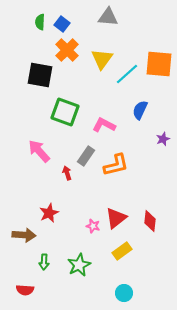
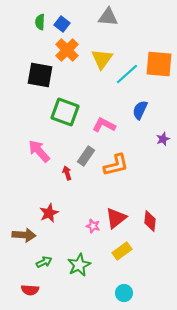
green arrow: rotated 119 degrees counterclockwise
red semicircle: moved 5 px right
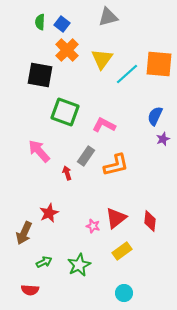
gray triangle: rotated 20 degrees counterclockwise
blue semicircle: moved 15 px right, 6 px down
brown arrow: moved 2 px up; rotated 110 degrees clockwise
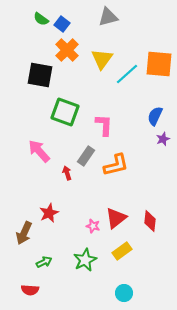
green semicircle: moved 1 px right, 3 px up; rotated 56 degrees counterclockwise
pink L-shape: rotated 65 degrees clockwise
green star: moved 6 px right, 5 px up
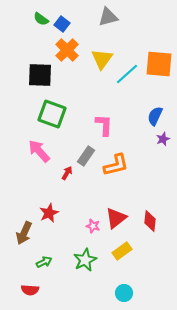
black square: rotated 8 degrees counterclockwise
green square: moved 13 px left, 2 px down
red arrow: rotated 48 degrees clockwise
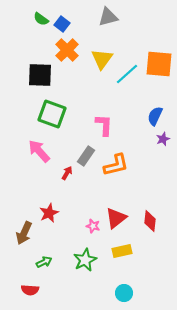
yellow rectangle: rotated 24 degrees clockwise
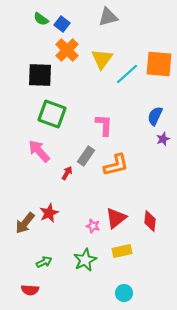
brown arrow: moved 1 px right, 10 px up; rotated 15 degrees clockwise
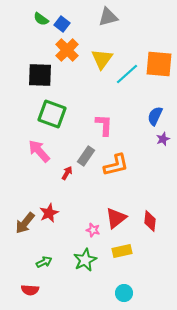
pink star: moved 4 px down
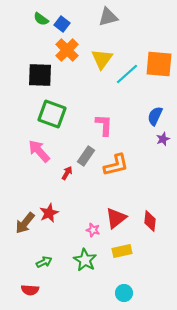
green star: rotated 15 degrees counterclockwise
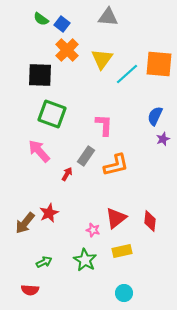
gray triangle: rotated 20 degrees clockwise
red arrow: moved 1 px down
